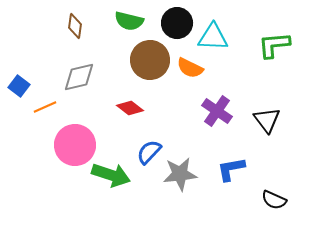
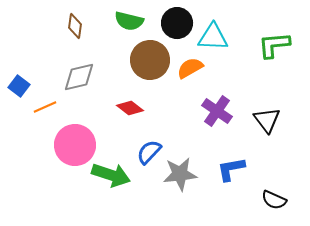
orange semicircle: rotated 124 degrees clockwise
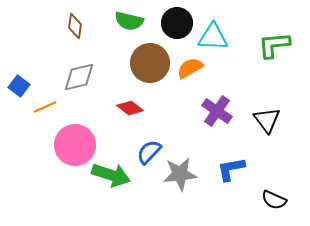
brown circle: moved 3 px down
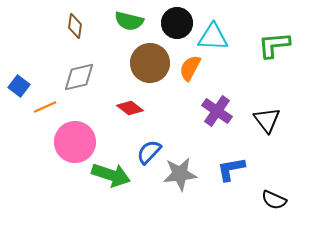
orange semicircle: rotated 32 degrees counterclockwise
pink circle: moved 3 px up
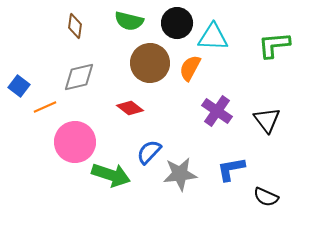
black semicircle: moved 8 px left, 3 px up
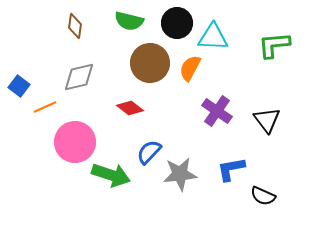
black semicircle: moved 3 px left, 1 px up
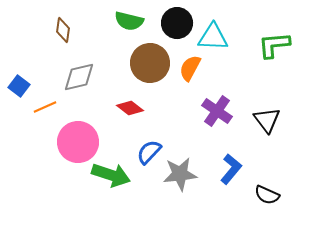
brown diamond: moved 12 px left, 4 px down
pink circle: moved 3 px right
blue L-shape: rotated 140 degrees clockwise
black semicircle: moved 4 px right, 1 px up
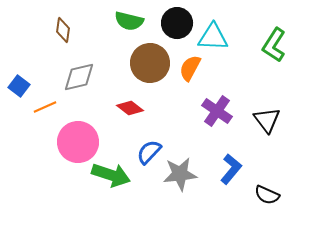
green L-shape: rotated 52 degrees counterclockwise
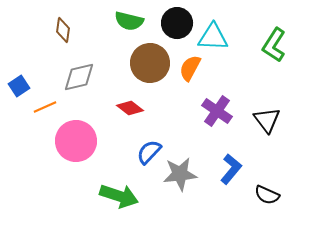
blue square: rotated 20 degrees clockwise
pink circle: moved 2 px left, 1 px up
green arrow: moved 8 px right, 21 px down
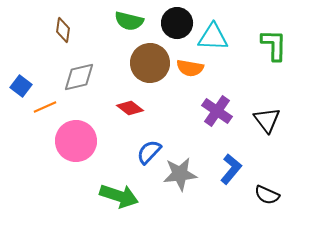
green L-shape: rotated 148 degrees clockwise
orange semicircle: rotated 108 degrees counterclockwise
blue square: moved 2 px right; rotated 20 degrees counterclockwise
